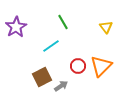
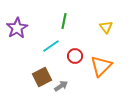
green line: moved 1 px right, 1 px up; rotated 42 degrees clockwise
purple star: moved 1 px right, 1 px down
red circle: moved 3 px left, 10 px up
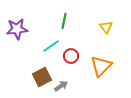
purple star: moved 1 px down; rotated 25 degrees clockwise
red circle: moved 4 px left
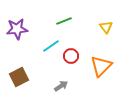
green line: rotated 56 degrees clockwise
brown square: moved 23 px left
